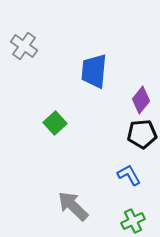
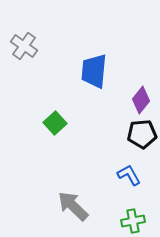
green cross: rotated 15 degrees clockwise
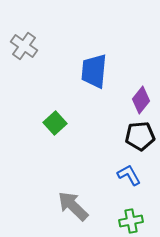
black pentagon: moved 2 px left, 2 px down
green cross: moved 2 px left
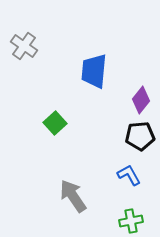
gray arrow: moved 10 px up; rotated 12 degrees clockwise
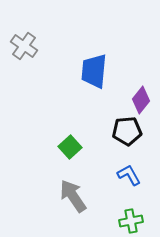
green square: moved 15 px right, 24 px down
black pentagon: moved 13 px left, 5 px up
